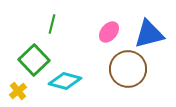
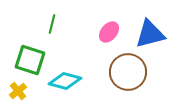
blue triangle: moved 1 px right
green square: moved 4 px left; rotated 28 degrees counterclockwise
brown circle: moved 3 px down
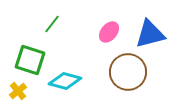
green line: rotated 24 degrees clockwise
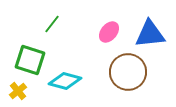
blue triangle: rotated 8 degrees clockwise
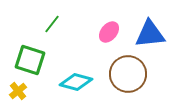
brown circle: moved 2 px down
cyan diamond: moved 11 px right, 1 px down
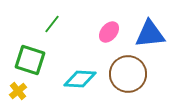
cyan diamond: moved 4 px right, 3 px up; rotated 12 degrees counterclockwise
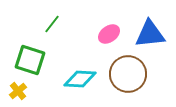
pink ellipse: moved 2 px down; rotated 15 degrees clockwise
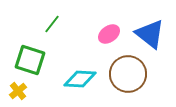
blue triangle: rotated 44 degrees clockwise
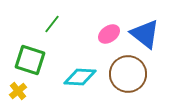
blue triangle: moved 5 px left
cyan diamond: moved 2 px up
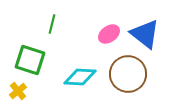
green line: rotated 24 degrees counterclockwise
